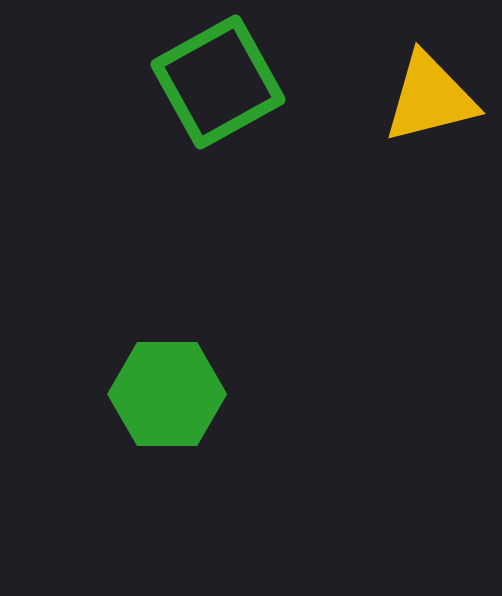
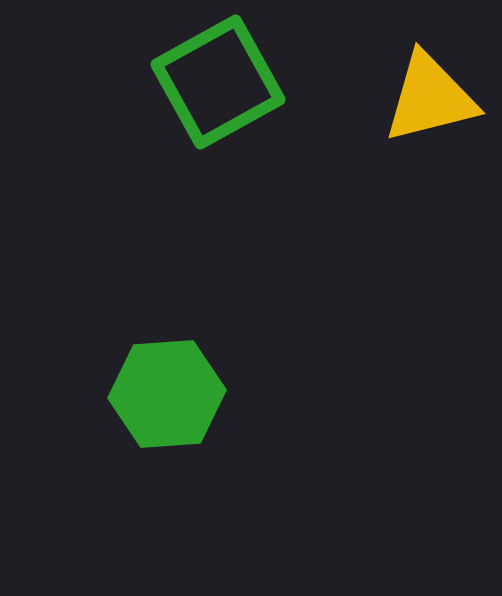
green hexagon: rotated 4 degrees counterclockwise
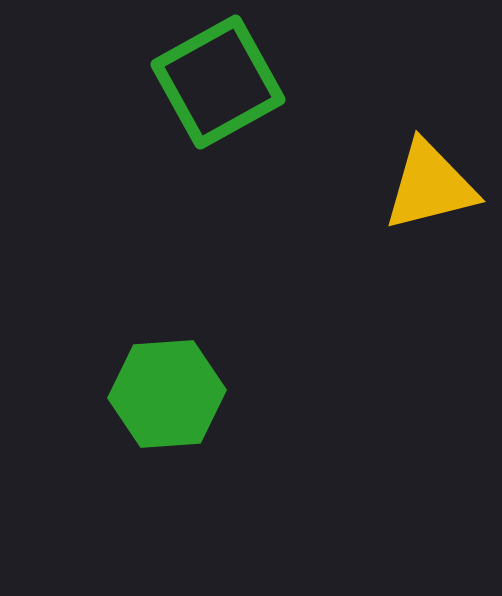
yellow triangle: moved 88 px down
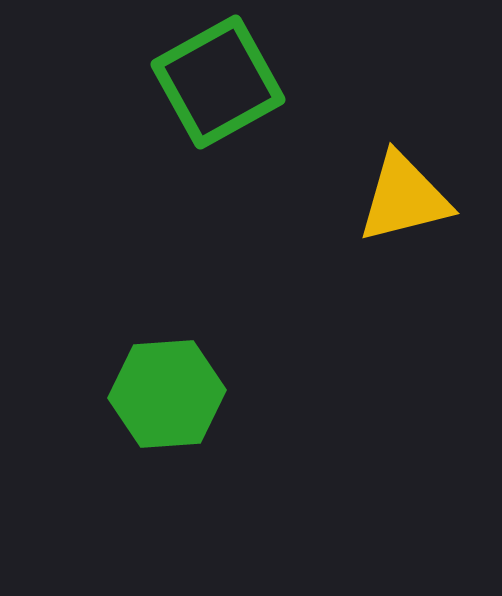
yellow triangle: moved 26 px left, 12 px down
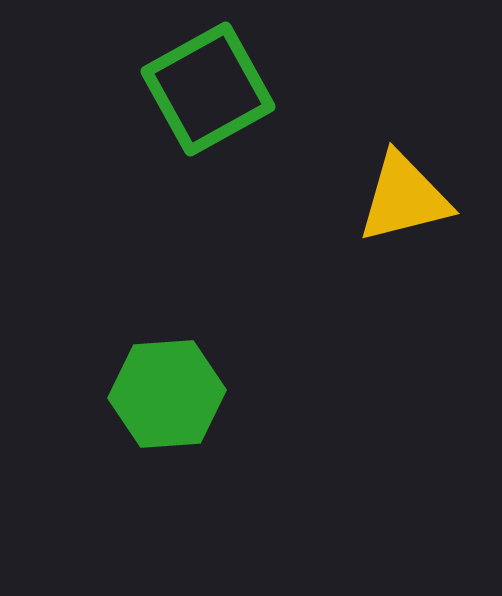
green square: moved 10 px left, 7 px down
